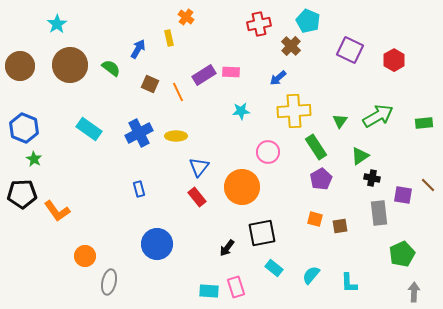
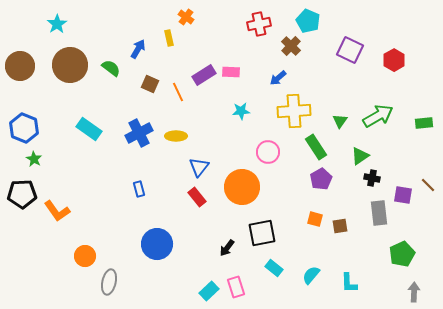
cyan rectangle at (209, 291): rotated 48 degrees counterclockwise
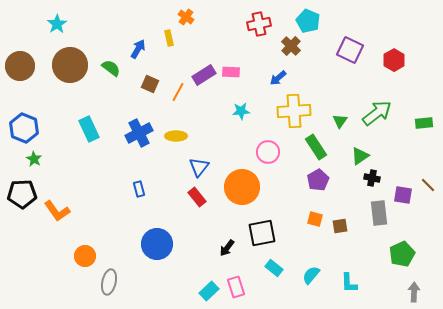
orange line at (178, 92): rotated 54 degrees clockwise
green arrow at (378, 116): moved 1 px left, 3 px up; rotated 8 degrees counterclockwise
cyan rectangle at (89, 129): rotated 30 degrees clockwise
purple pentagon at (321, 179): moved 3 px left, 1 px down
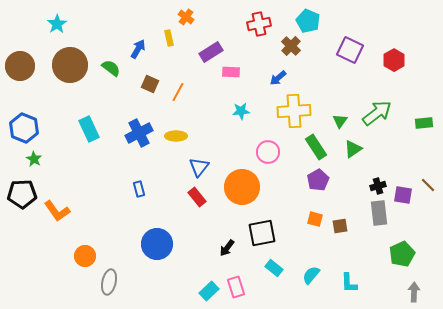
purple rectangle at (204, 75): moved 7 px right, 23 px up
green triangle at (360, 156): moved 7 px left, 7 px up
black cross at (372, 178): moved 6 px right, 8 px down; rotated 28 degrees counterclockwise
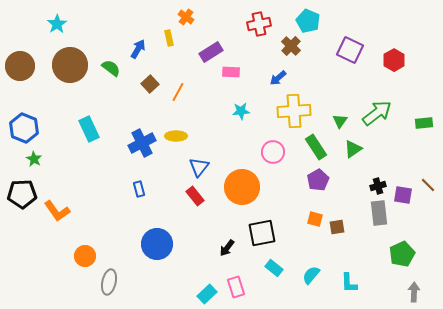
brown square at (150, 84): rotated 24 degrees clockwise
blue cross at (139, 133): moved 3 px right, 10 px down
pink circle at (268, 152): moved 5 px right
red rectangle at (197, 197): moved 2 px left, 1 px up
brown square at (340, 226): moved 3 px left, 1 px down
cyan rectangle at (209, 291): moved 2 px left, 3 px down
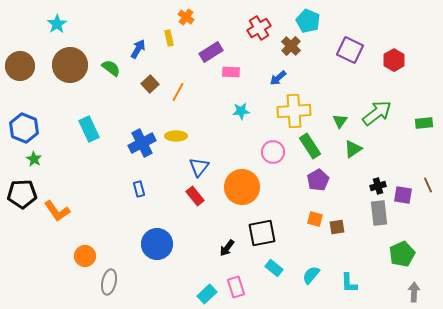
red cross at (259, 24): moved 4 px down; rotated 20 degrees counterclockwise
green rectangle at (316, 147): moved 6 px left, 1 px up
brown line at (428, 185): rotated 21 degrees clockwise
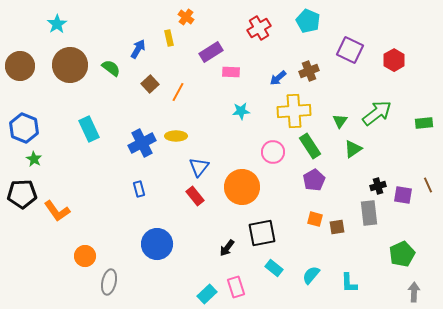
brown cross at (291, 46): moved 18 px right, 25 px down; rotated 24 degrees clockwise
purple pentagon at (318, 180): moved 4 px left
gray rectangle at (379, 213): moved 10 px left
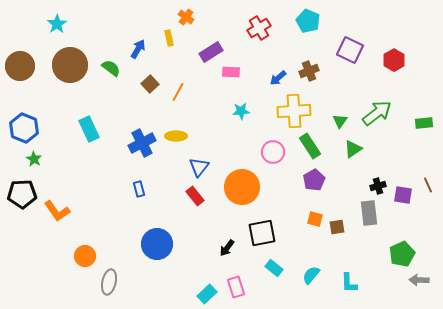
gray arrow at (414, 292): moved 5 px right, 12 px up; rotated 90 degrees counterclockwise
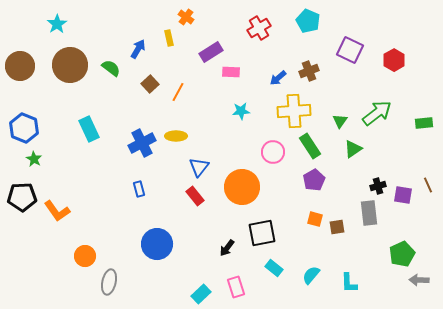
black pentagon at (22, 194): moved 3 px down
cyan rectangle at (207, 294): moved 6 px left
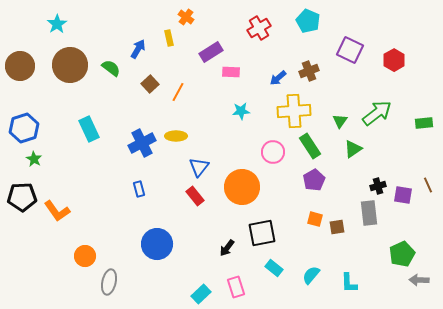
blue hexagon at (24, 128): rotated 20 degrees clockwise
